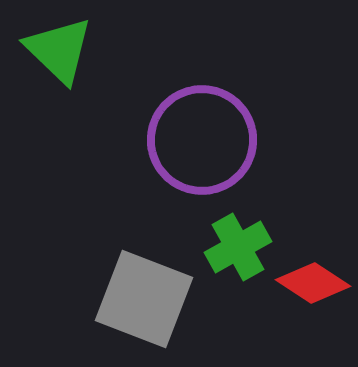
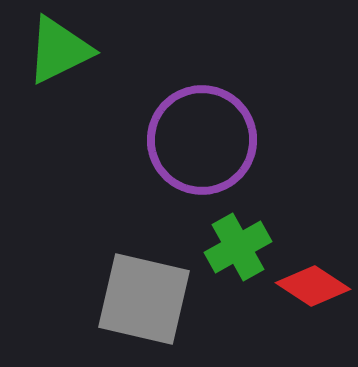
green triangle: rotated 50 degrees clockwise
red diamond: moved 3 px down
gray square: rotated 8 degrees counterclockwise
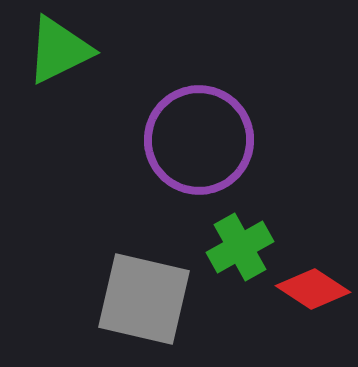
purple circle: moved 3 px left
green cross: moved 2 px right
red diamond: moved 3 px down
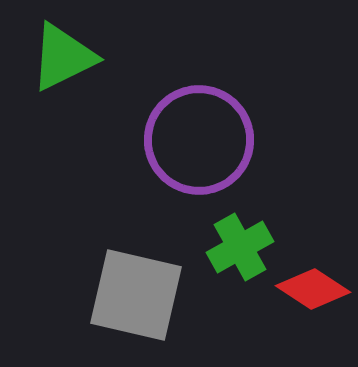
green triangle: moved 4 px right, 7 px down
gray square: moved 8 px left, 4 px up
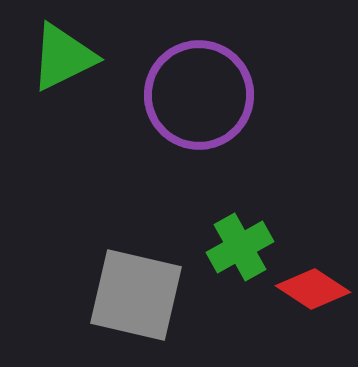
purple circle: moved 45 px up
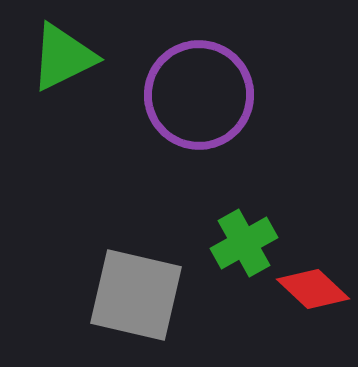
green cross: moved 4 px right, 4 px up
red diamond: rotated 10 degrees clockwise
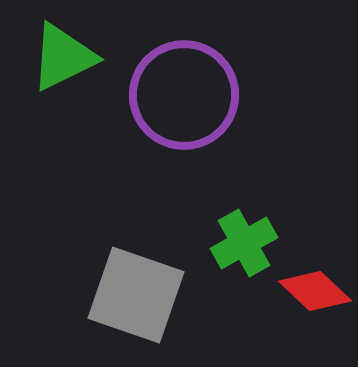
purple circle: moved 15 px left
red diamond: moved 2 px right, 2 px down
gray square: rotated 6 degrees clockwise
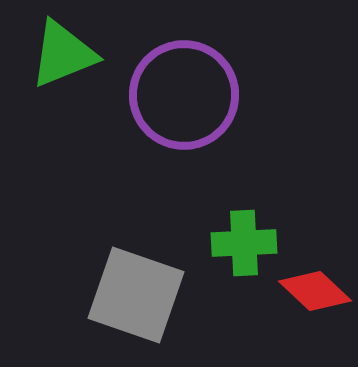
green triangle: moved 3 px up; rotated 4 degrees clockwise
green cross: rotated 26 degrees clockwise
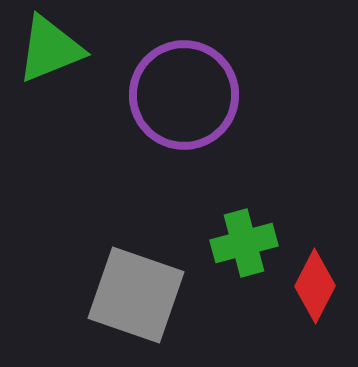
green triangle: moved 13 px left, 5 px up
green cross: rotated 12 degrees counterclockwise
red diamond: moved 5 px up; rotated 74 degrees clockwise
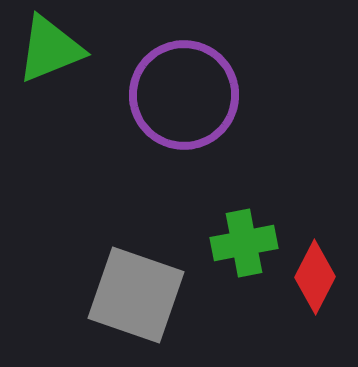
green cross: rotated 4 degrees clockwise
red diamond: moved 9 px up
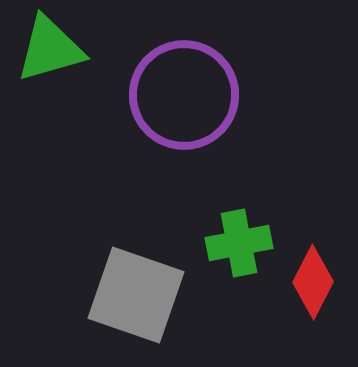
green triangle: rotated 6 degrees clockwise
green cross: moved 5 px left
red diamond: moved 2 px left, 5 px down
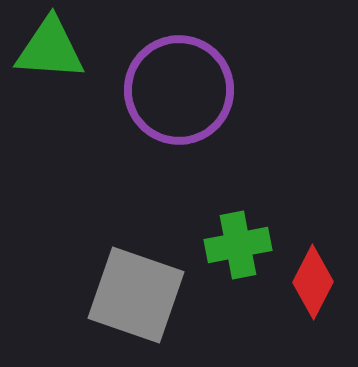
green triangle: rotated 20 degrees clockwise
purple circle: moved 5 px left, 5 px up
green cross: moved 1 px left, 2 px down
